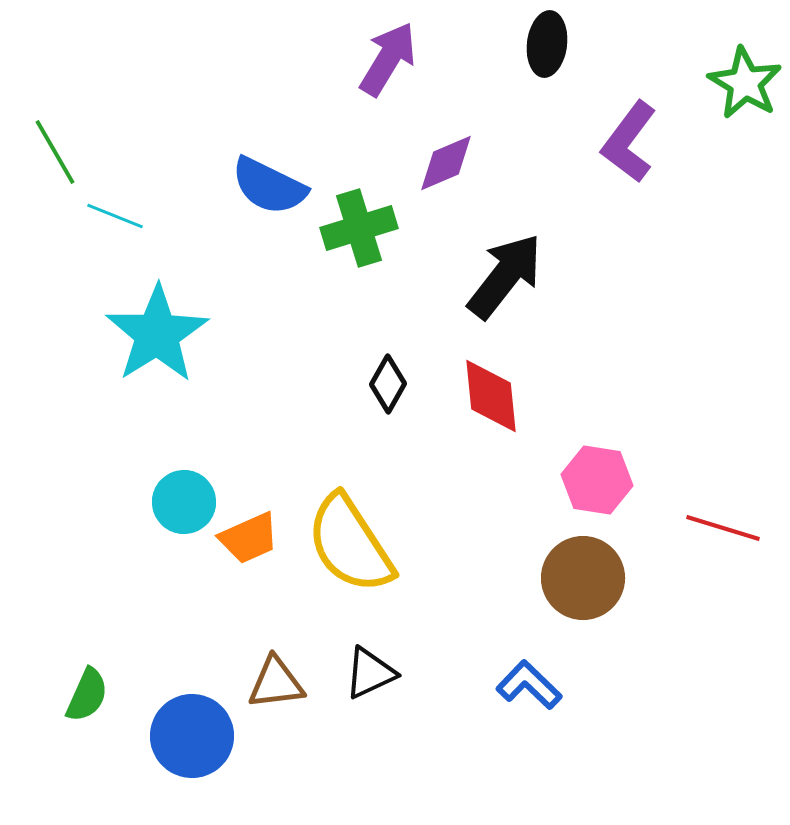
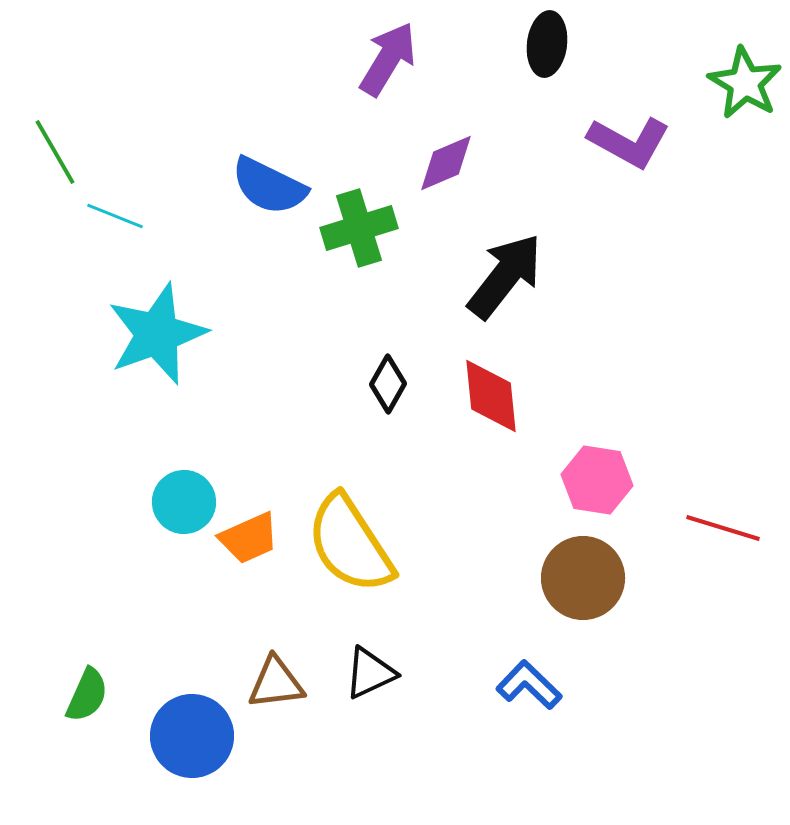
purple L-shape: rotated 98 degrees counterclockwise
cyan star: rotated 12 degrees clockwise
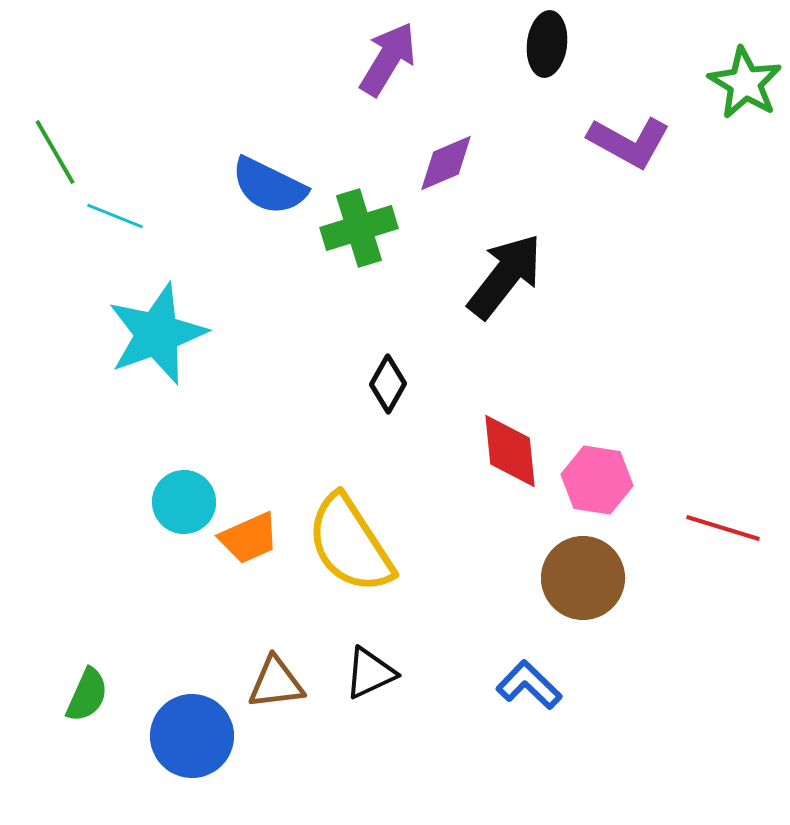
red diamond: moved 19 px right, 55 px down
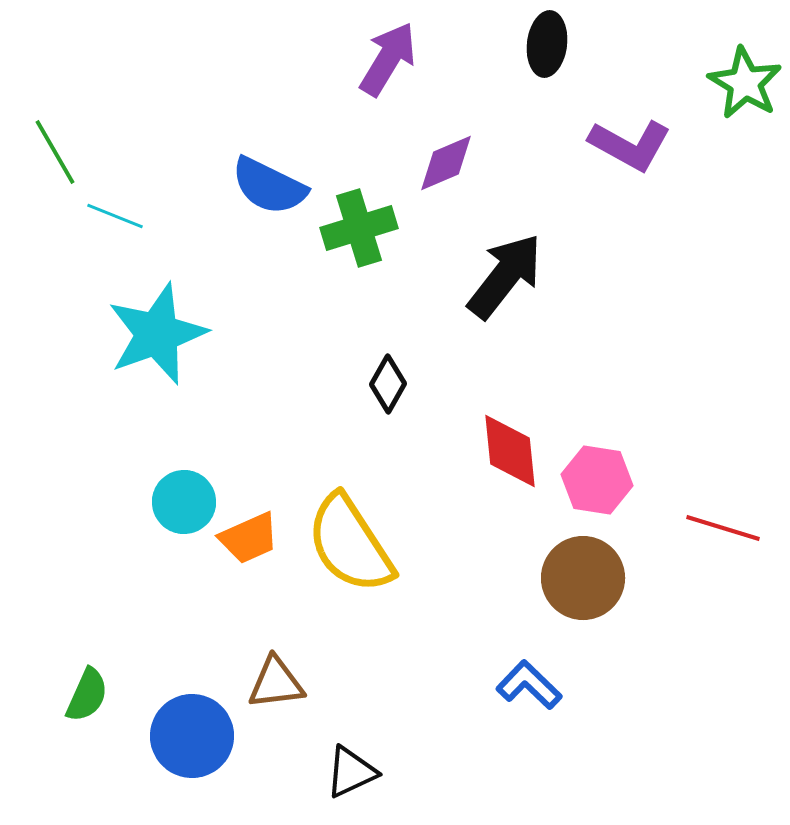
purple L-shape: moved 1 px right, 3 px down
black triangle: moved 19 px left, 99 px down
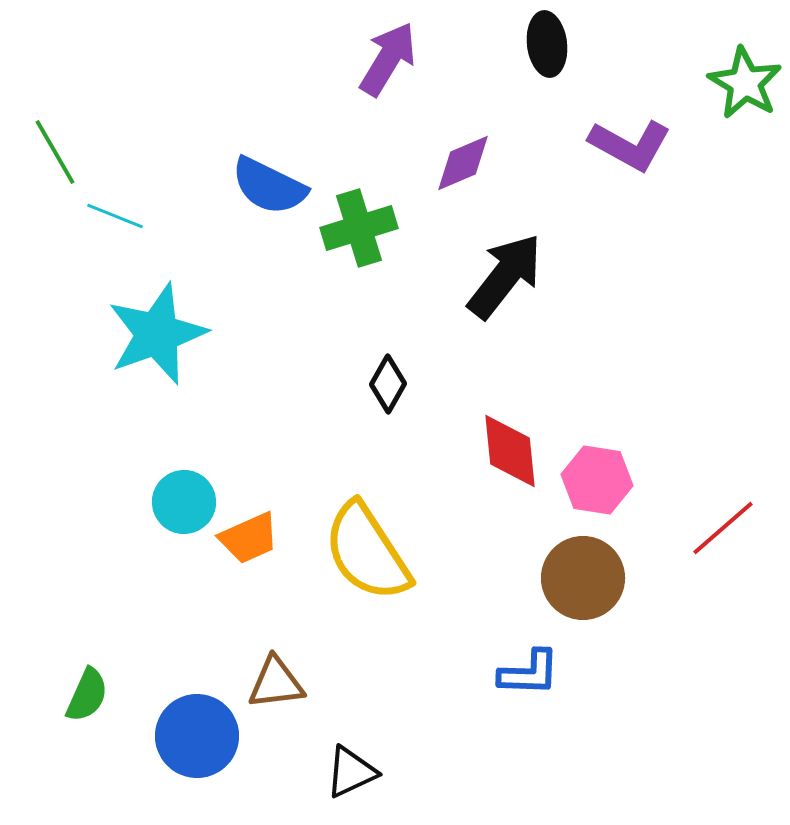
black ellipse: rotated 14 degrees counterclockwise
purple diamond: moved 17 px right
red line: rotated 58 degrees counterclockwise
yellow semicircle: moved 17 px right, 8 px down
blue L-shape: moved 12 px up; rotated 138 degrees clockwise
blue circle: moved 5 px right
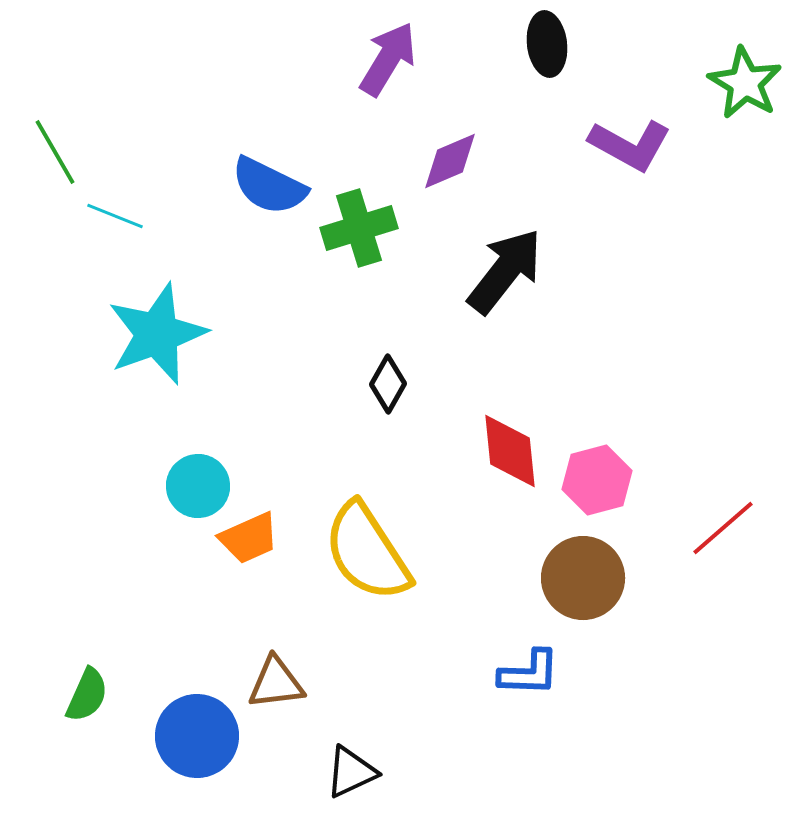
purple diamond: moved 13 px left, 2 px up
black arrow: moved 5 px up
pink hexagon: rotated 24 degrees counterclockwise
cyan circle: moved 14 px right, 16 px up
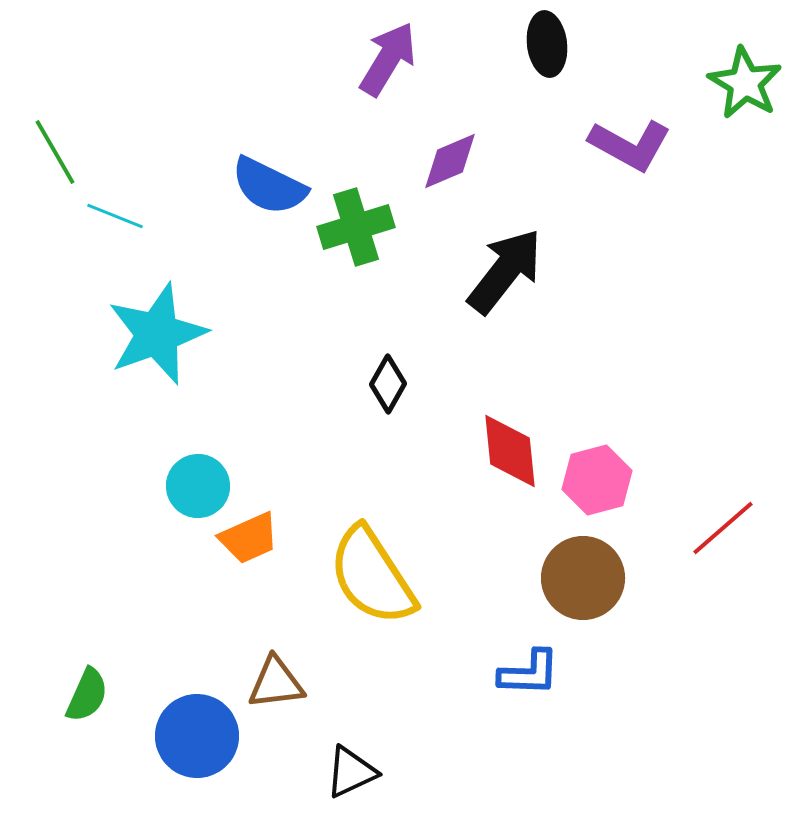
green cross: moved 3 px left, 1 px up
yellow semicircle: moved 5 px right, 24 px down
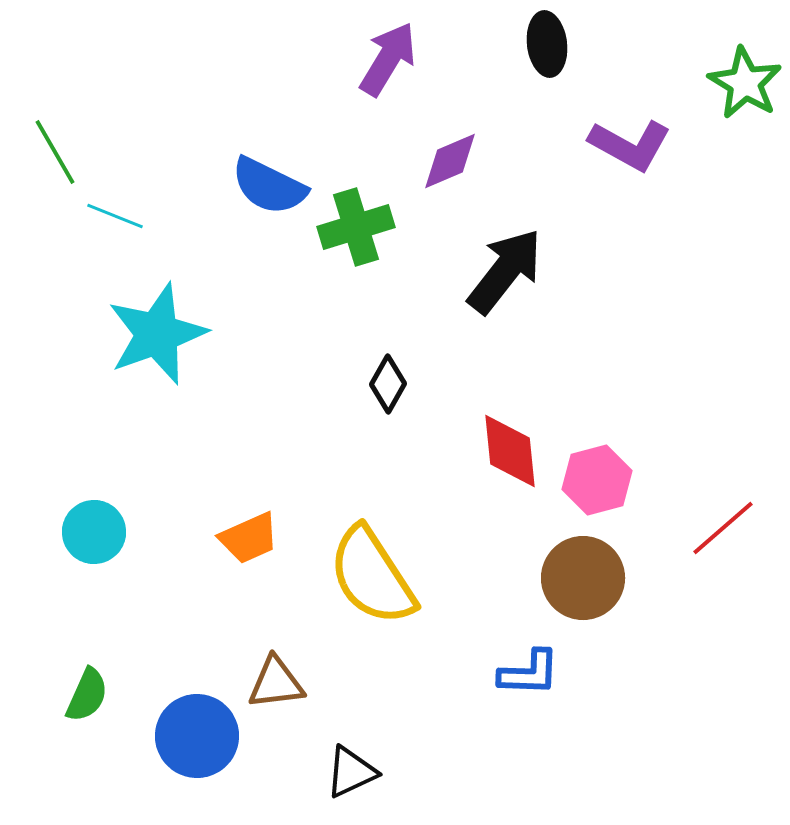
cyan circle: moved 104 px left, 46 px down
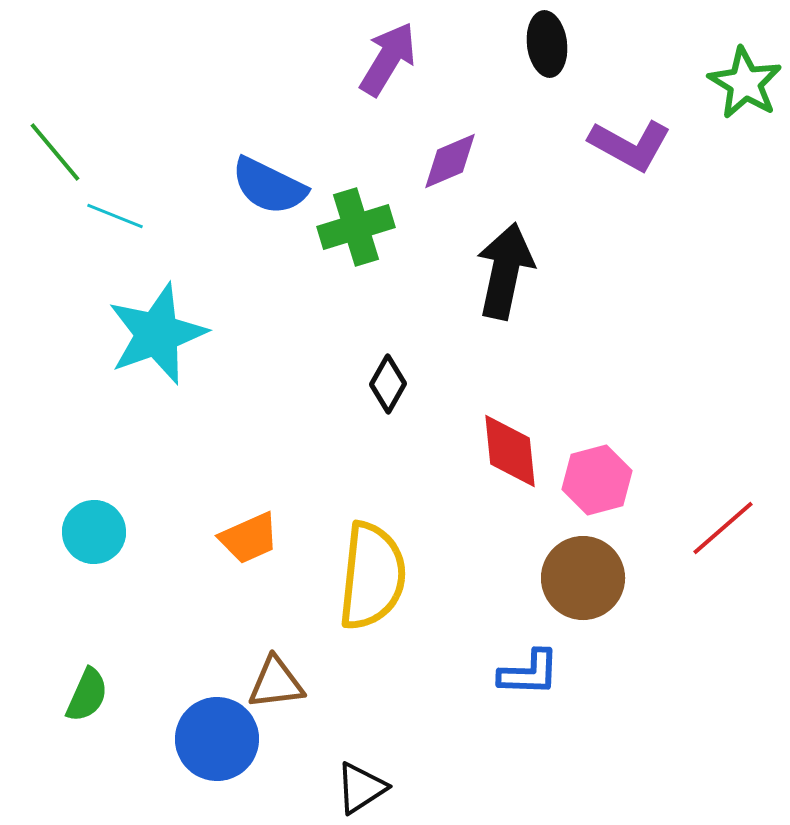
green line: rotated 10 degrees counterclockwise
black arrow: rotated 26 degrees counterclockwise
yellow semicircle: rotated 141 degrees counterclockwise
blue circle: moved 20 px right, 3 px down
black triangle: moved 10 px right, 16 px down; rotated 8 degrees counterclockwise
